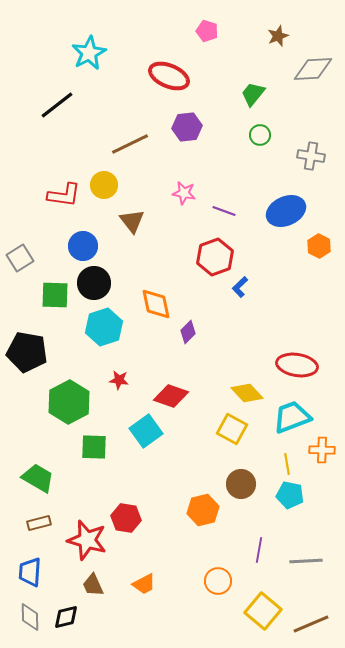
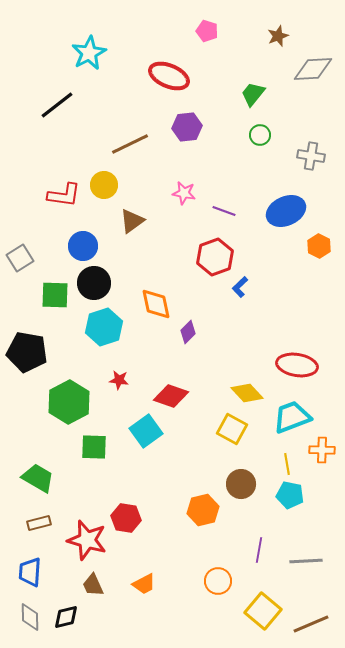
brown triangle at (132, 221): rotated 32 degrees clockwise
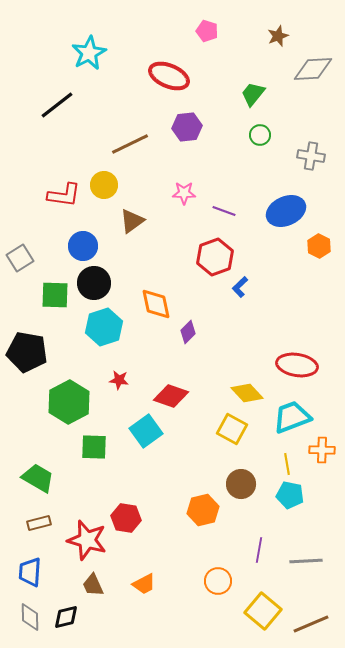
pink star at (184, 193): rotated 10 degrees counterclockwise
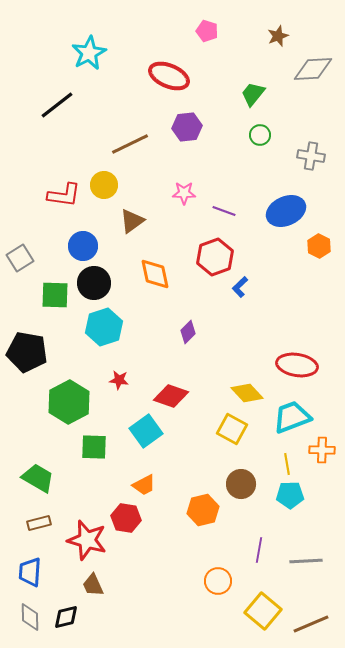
orange diamond at (156, 304): moved 1 px left, 30 px up
cyan pentagon at (290, 495): rotated 12 degrees counterclockwise
orange trapezoid at (144, 584): moved 99 px up
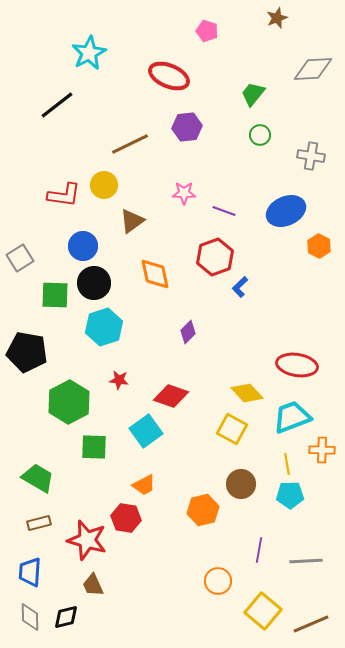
brown star at (278, 36): moved 1 px left, 18 px up
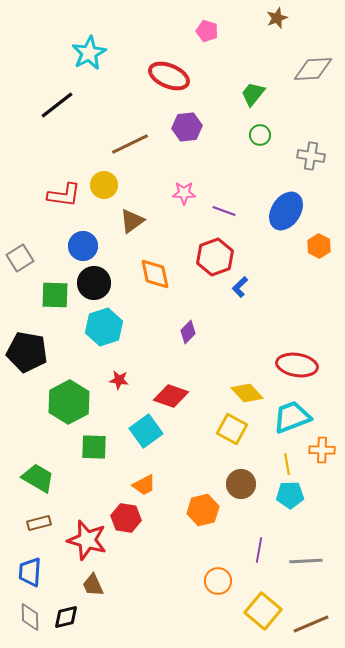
blue ellipse at (286, 211): rotated 33 degrees counterclockwise
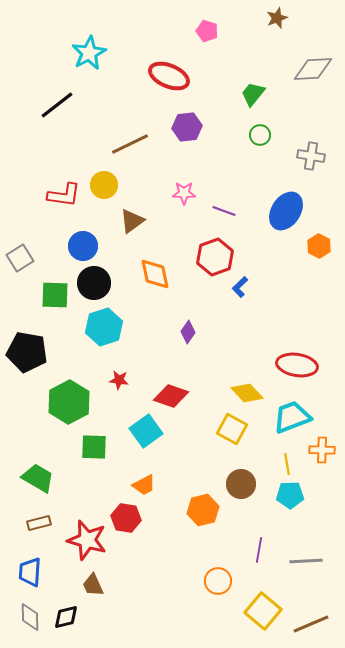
purple diamond at (188, 332): rotated 10 degrees counterclockwise
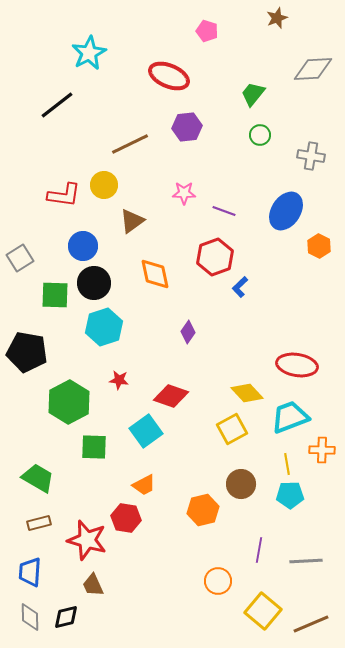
cyan trapezoid at (292, 417): moved 2 px left
yellow square at (232, 429): rotated 32 degrees clockwise
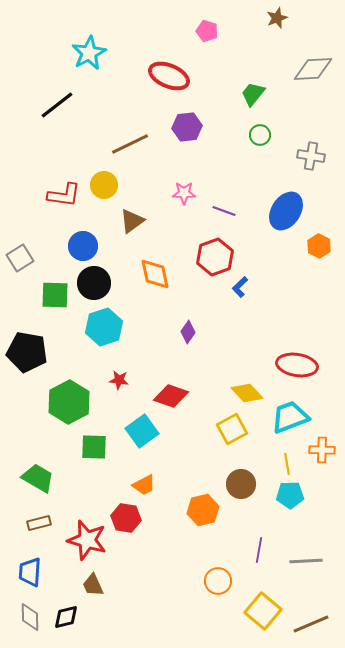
cyan square at (146, 431): moved 4 px left
